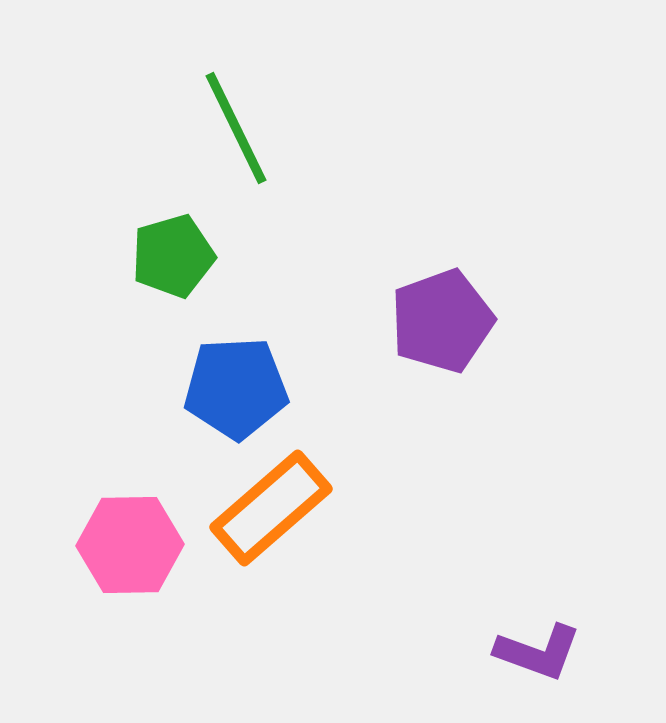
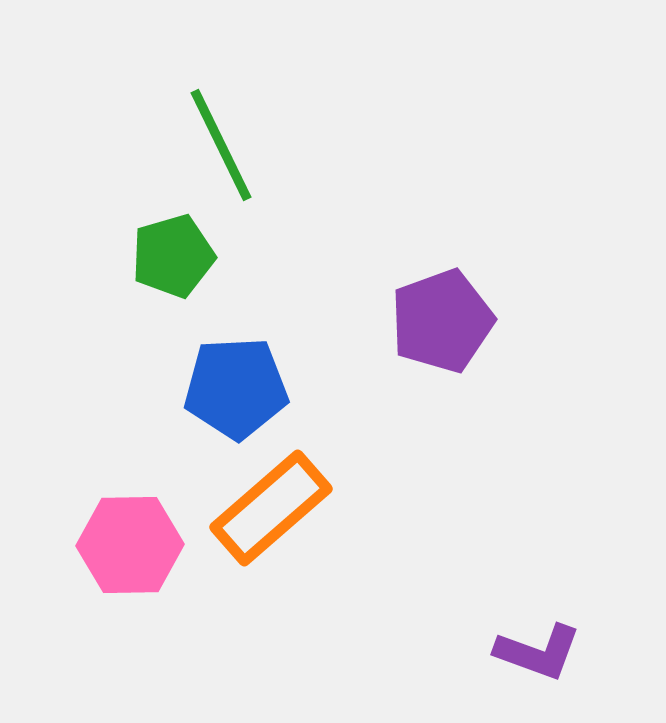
green line: moved 15 px left, 17 px down
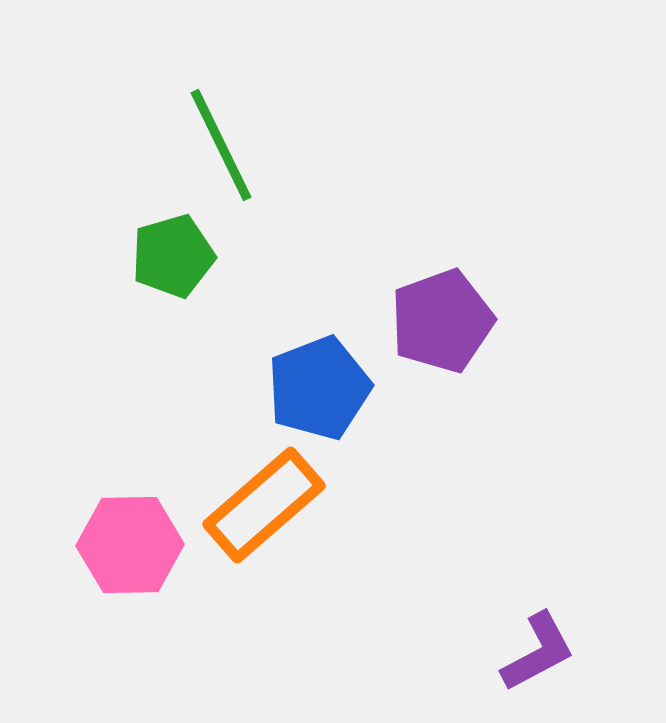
blue pentagon: moved 83 px right; rotated 18 degrees counterclockwise
orange rectangle: moved 7 px left, 3 px up
purple L-shape: rotated 48 degrees counterclockwise
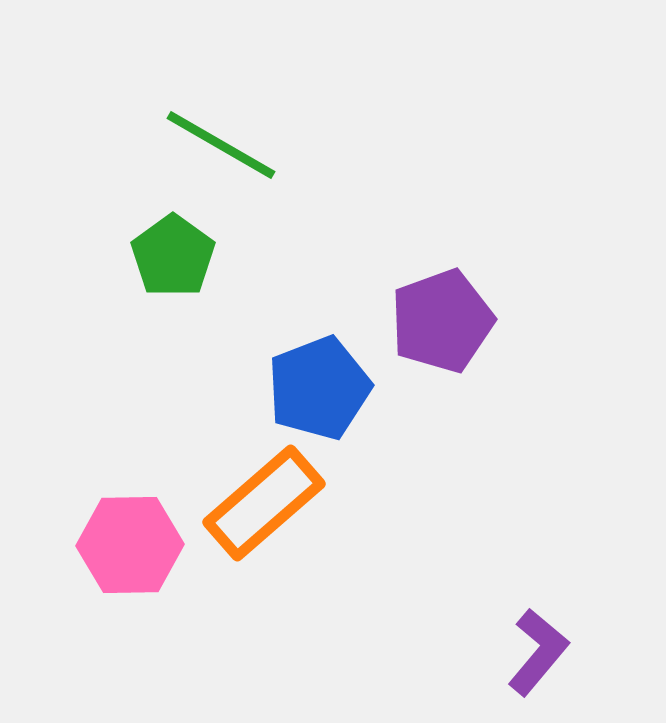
green line: rotated 34 degrees counterclockwise
green pentagon: rotated 20 degrees counterclockwise
orange rectangle: moved 2 px up
purple L-shape: rotated 22 degrees counterclockwise
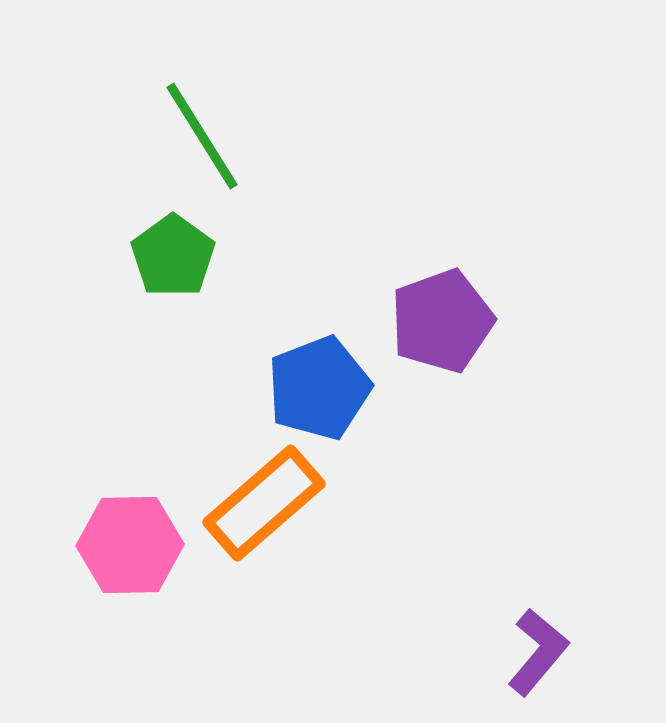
green line: moved 19 px left, 9 px up; rotated 28 degrees clockwise
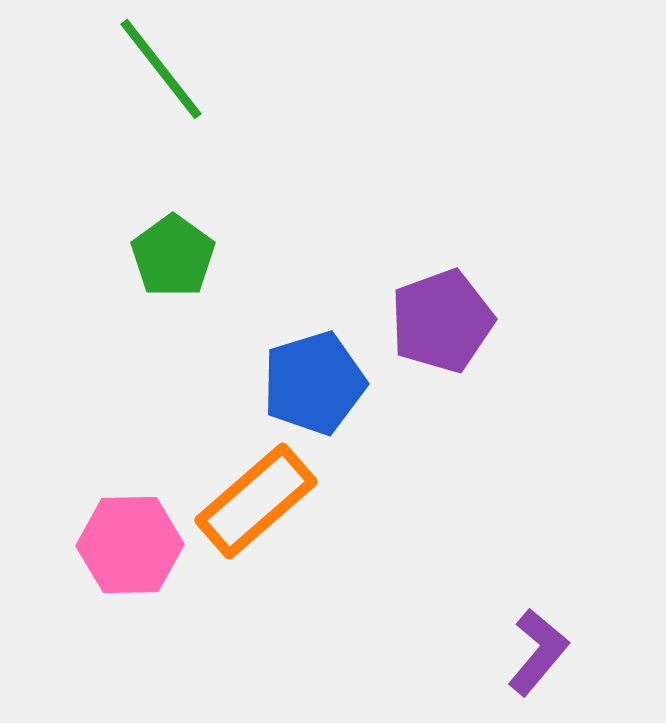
green line: moved 41 px left, 67 px up; rotated 6 degrees counterclockwise
blue pentagon: moved 5 px left, 5 px up; rotated 4 degrees clockwise
orange rectangle: moved 8 px left, 2 px up
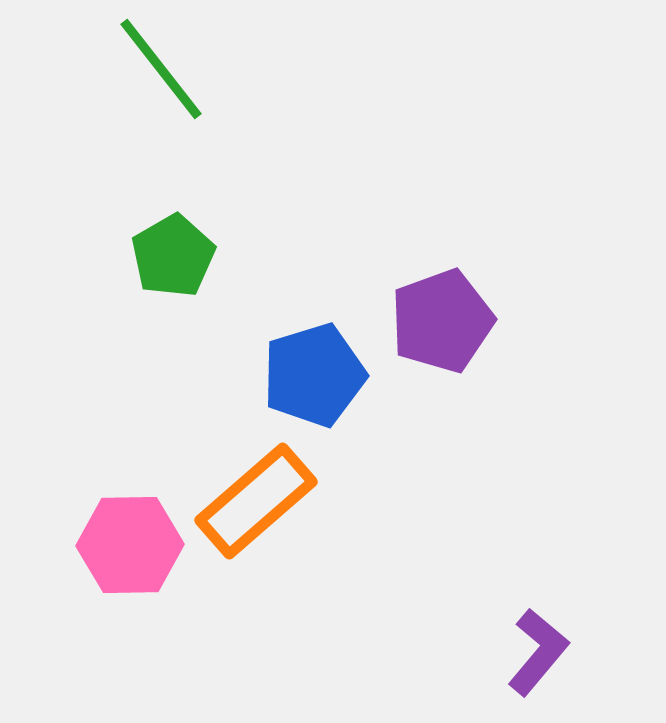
green pentagon: rotated 6 degrees clockwise
blue pentagon: moved 8 px up
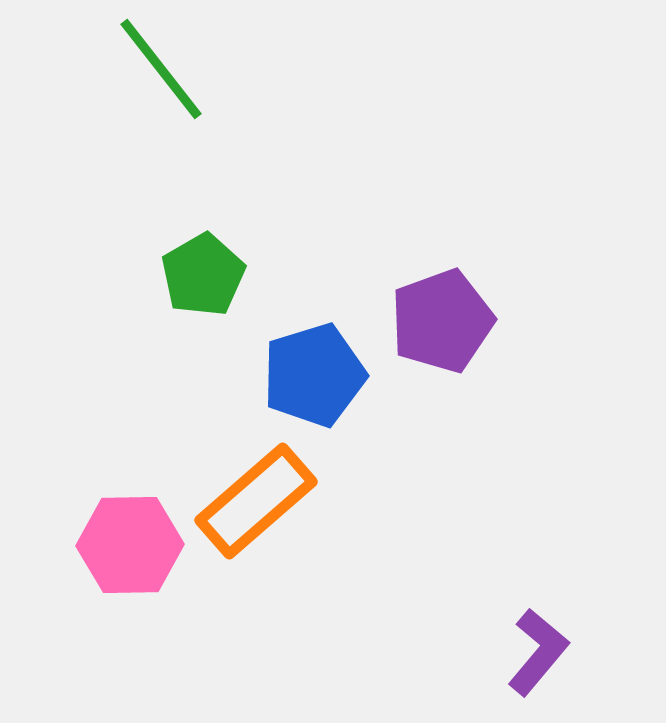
green pentagon: moved 30 px right, 19 px down
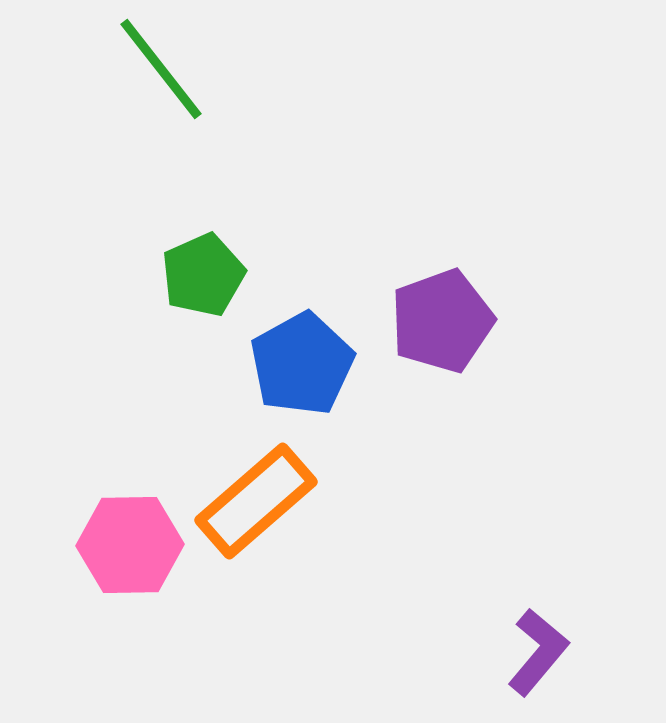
green pentagon: rotated 6 degrees clockwise
blue pentagon: moved 12 px left, 11 px up; rotated 12 degrees counterclockwise
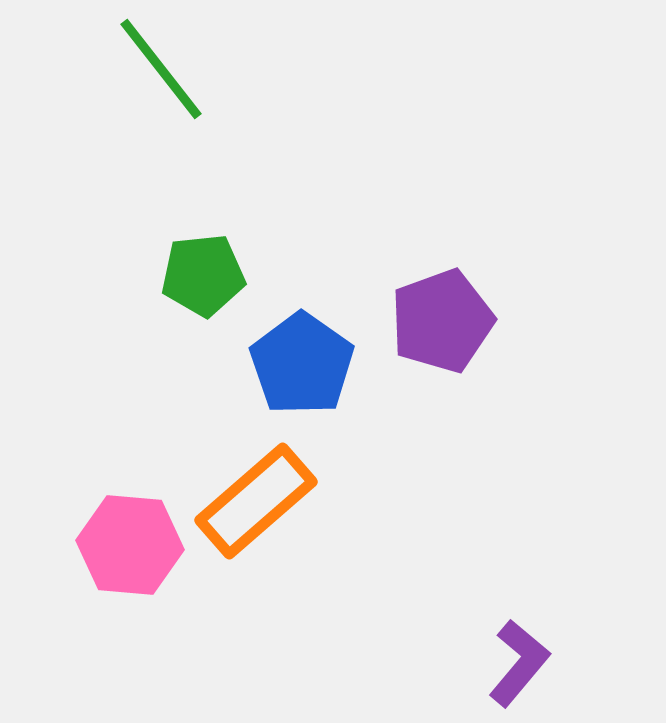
green pentagon: rotated 18 degrees clockwise
blue pentagon: rotated 8 degrees counterclockwise
pink hexagon: rotated 6 degrees clockwise
purple L-shape: moved 19 px left, 11 px down
